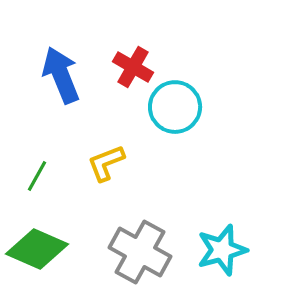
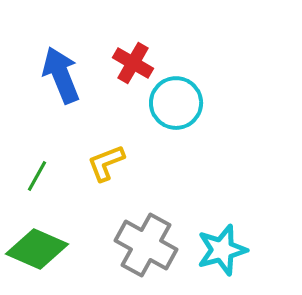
red cross: moved 4 px up
cyan circle: moved 1 px right, 4 px up
gray cross: moved 6 px right, 7 px up
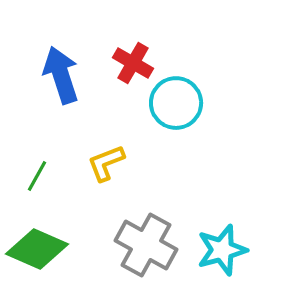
blue arrow: rotated 4 degrees clockwise
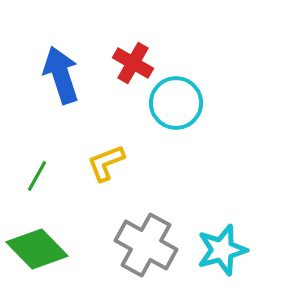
green diamond: rotated 22 degrees clockwise
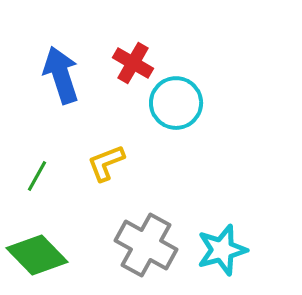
green diamond: moved 6 px down
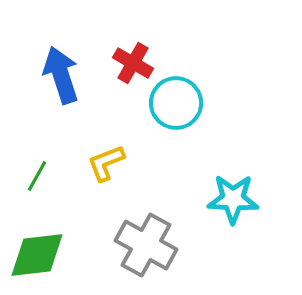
cyan star: moved 11 px right, 51 px up; rotated 18 degrees clockwise
green diamond: rotated 52 degrees counterclockwise
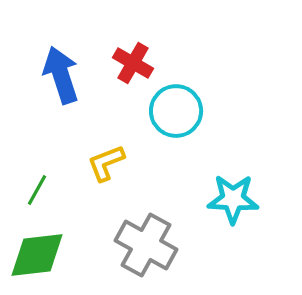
cyan circle: moved 8 px down
green line: moved 14 px down
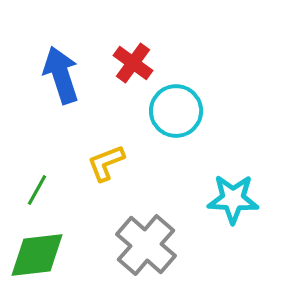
red cross: rotated 6 degrees clockwise
gray cross: rotated 12 degrees clockwise
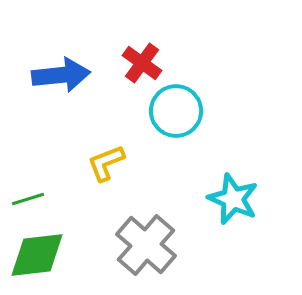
red cross: moved 9 px right
blue arrow: rotated 102 degrees clockwise
green line: moved 9 px left, 9 px down; rotated 44 degrees clockwise
cyan star: rotated 21 degrees clockwise
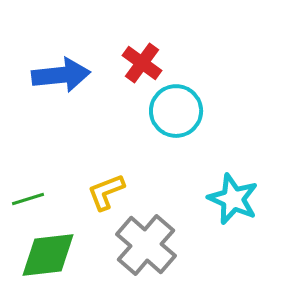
yellow L-shape: moved 29 px down
green diamond: moved 11 px right
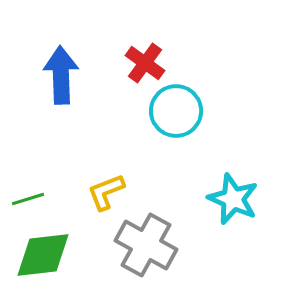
red cross: moved 3 px right
blue arrow: rotated 86 degrees counterclockwise
gray cross: rotated 12 degrees counterclockwise
green diamond: moved 5 px left
